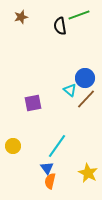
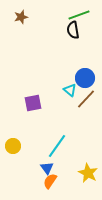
black semicircle: moved 13 px right, 4 px down
orange semicircle: rotated 21 degrees clockwise
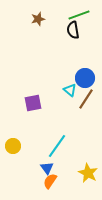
brown star: moved 17 px right, 2 px down
brown line: rotated 10 degrees counterclockwise
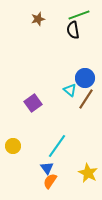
purple square: rotated 24 degrees counterclockwise
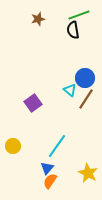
blue triangle: rotated 16 degrees clockwise
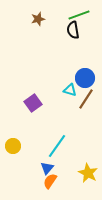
cyan triangle: rotated 24 degrees counterclockwise
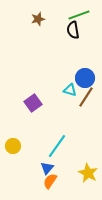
brown line: moved 2 px up
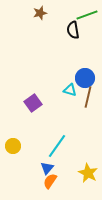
green line: moved 8 px right
brown star: moved 2 px right, 6 px up
brown line: moved 2 px right; rotated 20 degrees counterclockwise
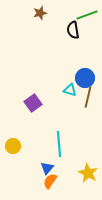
cyan line: moved 2 px right, 2 px up; rotated 40 degrees counterclockwise
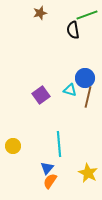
purple square: moved 8 px right, 8 px up
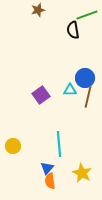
brown star: moved 2 px left, 3 px up
cyan triangle: rotated 16 degrees counterclockwise
yellow star: moved 6 px left
orange semicircle: rotated 42 degrees counterclockwise
